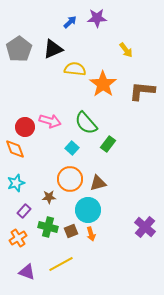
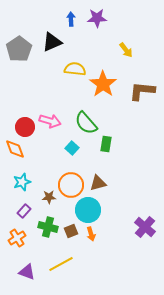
blue arrow: moved 1 px right, 3 px up; rotated 48 degrees counterclockwise
black triangle: moved 1 px left, 7 px up
green rectangle: moved 2 px left; rotated 28 degrees counterclockwise
orange circle: moved 1 px right, 6 px down
cyan star: moved 6 px right, 1 px up
orange cross: moved 1 px left
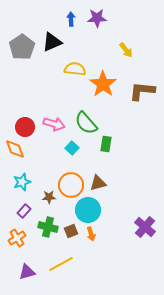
gray pentagon: moved 3 px right, 2 px up
pink arrow: moved 4 px right, 3 px down
purple triangle: rotated 36 degrees counterclockwise
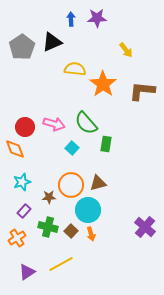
brown square: rotated 24 degrees counterclockwise
purple triangle: rotated 18 degrees counterclockwise
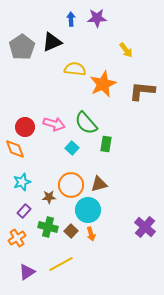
orange star: rotated 12 degrees clockwise
brown triangle: moved 1 px right, 1 px down
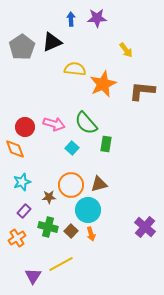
purple triangle: moved 6 px right, 4 px down; rotated 24 degrees counterclockwise
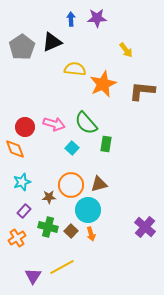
yellow line: moved 1 px right, 3 px down
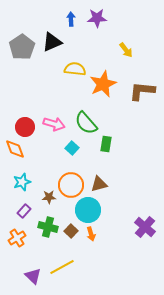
purple triangle: rotated 18 degrees counterclockwise
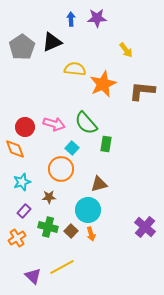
orange circle: moved 10 px left, 16 px up
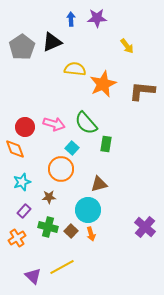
yellow arrow: moved 1 px right, 4 px up
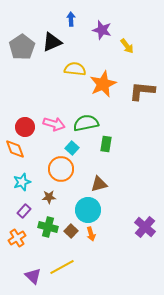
purple star: moved 5 px right, 12 px down; rotated 18 degrees clockwise
green semicircle: rotated 120 degrees clockwise
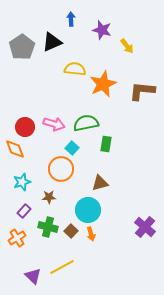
brown triangle: moved 1 px right, 1 px up
